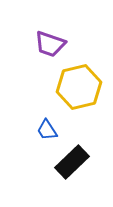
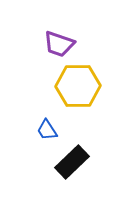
purple trapezoid: moved 9 px right
yellow hexagon: moved 1 px left, 1 px up; rotated 12 degrees clockwise
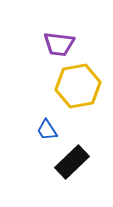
purple trapezoid: rotated 12 degrees counterclockwise
yellow hexagon: rotated 9 degrees counterclockwise
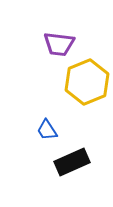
yellow hexagon: moved 9 px right, 4 px up; rotated 12 degrees counterclockwise
black rectangle: rotated 20 degrees clockwise
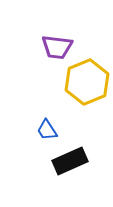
purple trapezoid: moved 2 px left, 3 px down
black rectangle: moved 2 px left, 1 px up
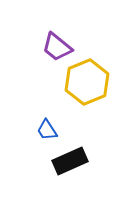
purple trapezoid: rotated 32 degrees clockwise
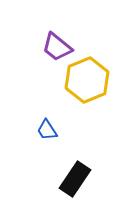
yellow hexagon: moved 2 px up
black rectangle: moved 5 px right, 18 px down; rotated 32 degrees counterclockwise
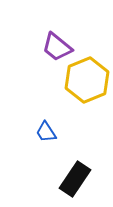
blue trapezoid: moved 1 px left, 2 px down
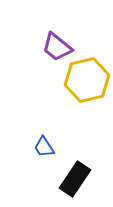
yellow hexagon: rotated 9 degrees clockwise
blue trapezoid: moved 2 px left, 15 px down
